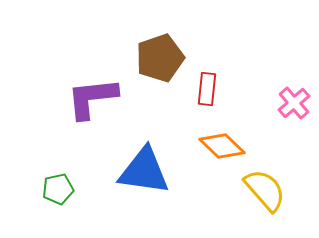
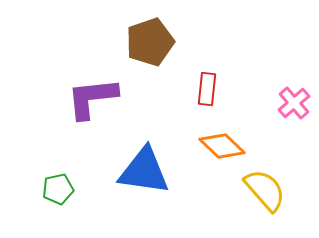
brown pentagon: moved 10 px left, 16 px up
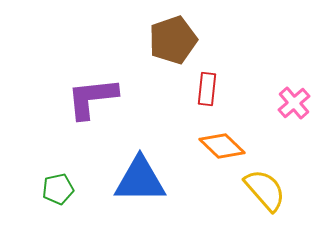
brown pentagon: moved 23 px right, 2 px up
blue triangle: moved 4 px left, 9 px down; rotated 8 degrees counterclockwise
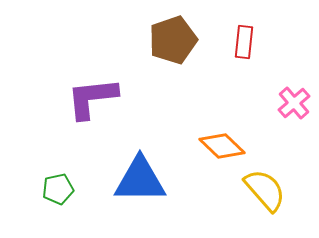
red rectangle: moved 37 px right, 47 px up
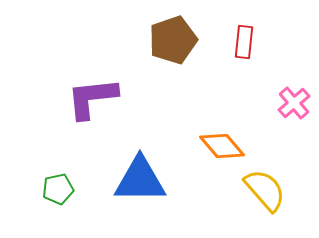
orange diamond: rotated 6 degrees clockwise
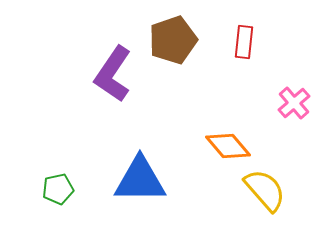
purple L-shape: moved 21 px right, 24 px up; rotated 50 degrees counterclockwise
orange diamond: moved 6 px right
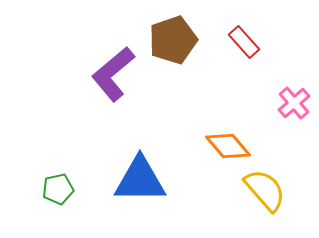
red rectangle: rotated 48 degrees counterclockwise
purple L-shape: rotated 16 degrees clockwise
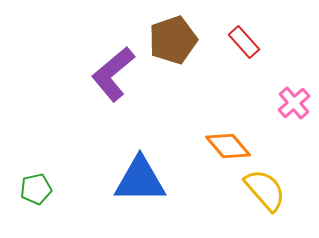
green pentagon: moved 22 px left
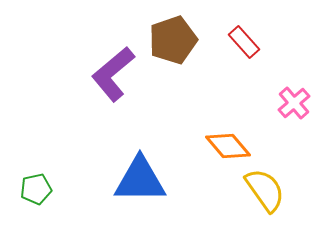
yellow semicircle: rotated 6 degrees clockwise
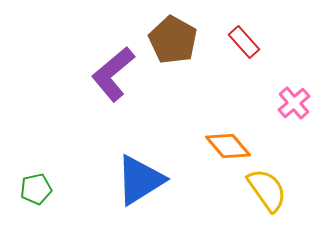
brown pentagon: rotated 24 degrees counterclockwise
blue triangle: rotated 32 degrees counterclockwise
yellow semicircle: moved 2 px right
